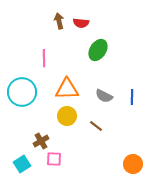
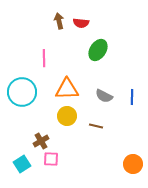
brown line: rotated 24 degrees counterclockwise
pink square: moved 3 px left
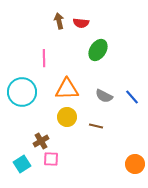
blue line: rotated 42 degrees counterclockwise
yellow circle: moved 1 px down
orange circle: moved 2 px right
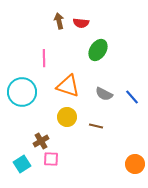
orange triangle: moved 1 px right, 3 px up; rotated 20 degrees clockwise
gray semicircle: moved 2 px up
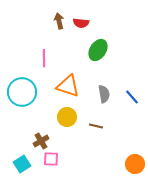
gray semicircle: rotated 126 degrees counterclockwise
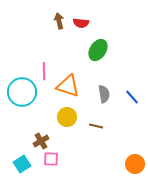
pink line: moved 13 px down
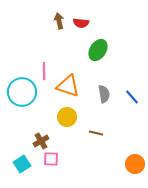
brown line: moved 7 px down
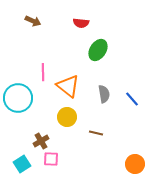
brown arrow: moved 26 px left; rotated 126 degrees clockwise
pink line: moved 1 px left, 1 px down
orange triangle: rotated 20 degrees clockwise
cyan circle: moved 4 px left, 6 px down
blue line: moved 2 px down
